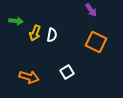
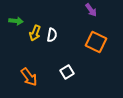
orange arrow: rotated 36 degrees clockwise
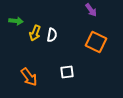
white square: rotated 24 degrees clockwise
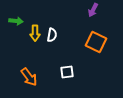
purple arrow: moved 2 px right; rotated 64 degrees clockwise
yellow arrow: rotated 21 degrees counterclockwise
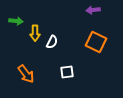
purple arrow: rotated 56 degrees clockwise
white semicircle: moved 7 px down; rotated 16 degrees clockwise
orange arrow: moved 3 px left, 3 px up
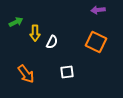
purple arrow: moved 5 px right
green arrow: moved 1 px down; rotated 32 degrees counterclockwise
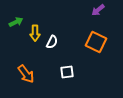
purple arrow: rotated 32 degrees counterclockwise
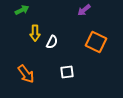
purple arrow: moved 14 px left
green arrow: moved 6 px right, 12 px up
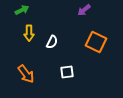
yellow arrow: moved 6 px left
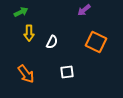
green arrow: moved 1 px left, 2 px down
